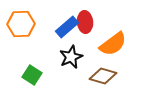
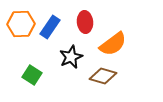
blue rectangle: moved 17 px left; rotated 15 degrees counterclockwise
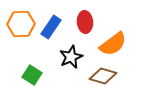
blue rectangle: moved 1 px right
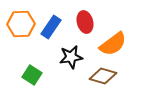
red ellipse: rotated 10 degrees counterclockwise
black star: rotated 15 degrees clockwise
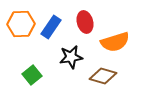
orange semicircle: moved 2 px right, 2 px up; rotated 20 degrees clockwise
green square: rotated 18 degrees clockwise
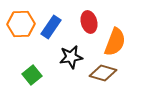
red ellipse: moved 4 px right
orange semicircle: rotated 52 degrees counterclockwise
brown diamond: moved 3 px up
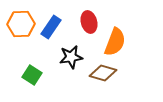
green square: rotated 18 degrees counterclockwise
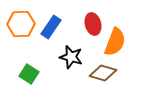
red ellipse: moved 4 px right, 2 px down
black star: rotated 25 degrees clockwise
green square: moved 3 px left, 1 px up
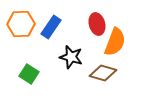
red ellipse: moved 4 px right
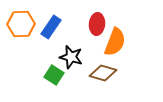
red ellipse: rotated 20 degrees clockwise
green square: moved 25 px right, 1 px down
